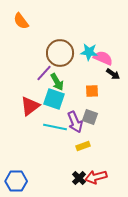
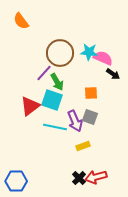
orange square: moved 1 px left, 2 px down
cyan square: moved 2 px left, 1 px down
purple arrow: moved 1 px up
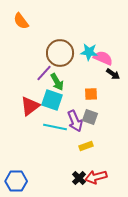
orange square: moved 1 px down
yellow rectangle: moved 3 px right
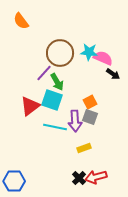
orange square: moved 1 px left, 8 px down; rotated 24 degrees counterclockwise
purple arrow: rotated 20 degrees clockwise
yellow rectangle: moved 2 px left, 2 px down
blue hexagon: moved 2 px left
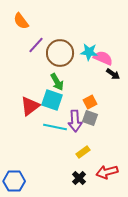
purple line: moved 8 px left, 28 px up
gray square: moved 1 px down
yellow rectangle: moved 1 px left, 4 px down; rotated 16 degrees counterclockwise
red arrow: moved 11 px right, 5 px up
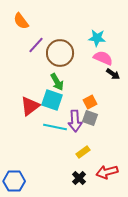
cyan star: moved 8 px right, 14 px up
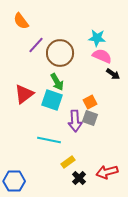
pink semicircle: moved 1 px left, 2 px up
red triangle: moved 6 px left, 12 px up
cyan line: moved 6 px left, 13 px down
yellow rectangle: moved 15 px left, 10 px down
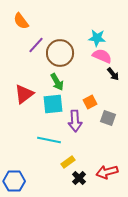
black arrow: rotated 16 degrees clockwise
cyan square: moved 1 px right, 4 px down; rotated 25 degrees counterclockwise
gray square: moved 18 px right
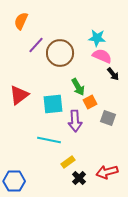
orange semicircle: rotated 60 degrees clockwise
green arrow: moved 21 px right, 5 px down
red triangle: moved 5 px left, 1 px down
